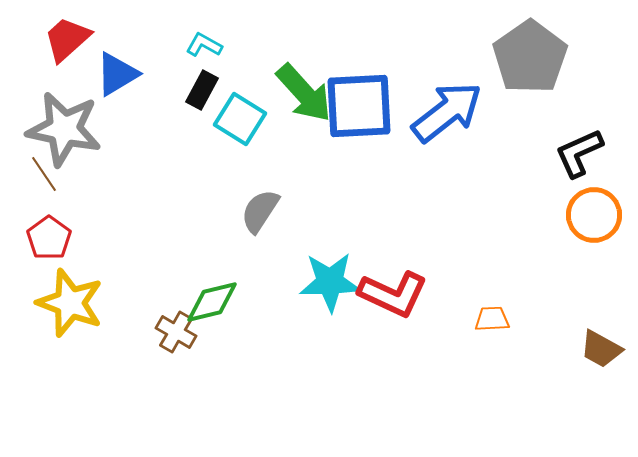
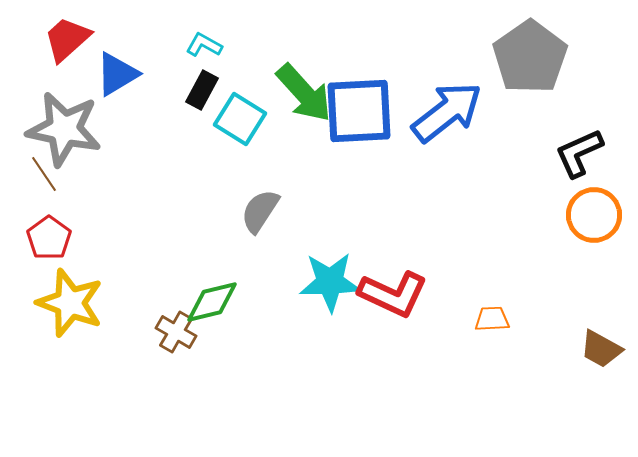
blue square: moved 5 px down
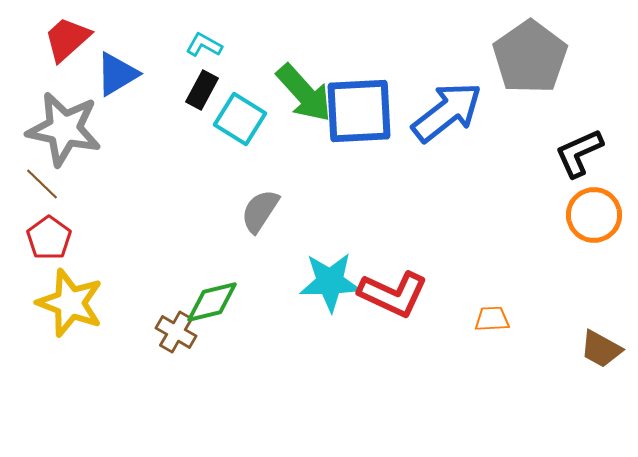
brown line: moved 2 px left, 10 px down; rotated 12 degrees counterclockwise
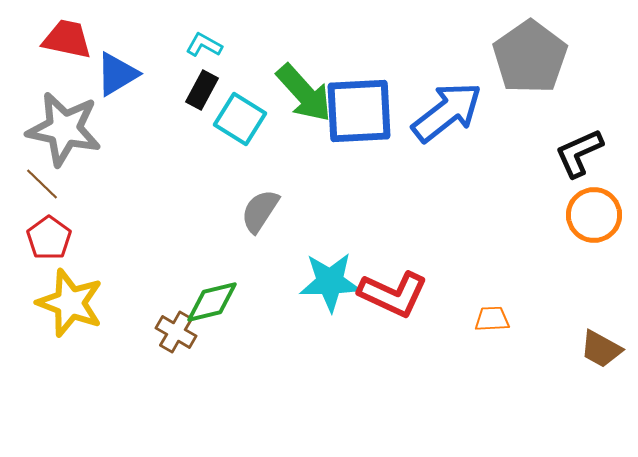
red trapezoid: rotated 54 degrees clockwise
